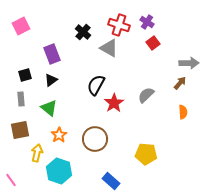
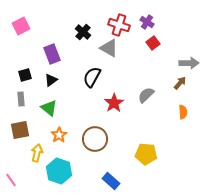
black semicircle: moved 4 px left, 8 px up
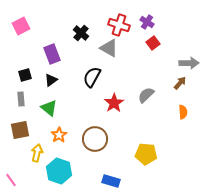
black cross: moved 2 px left, 1 px down
blue rectangle: rotated 24 degrees counterclockwise
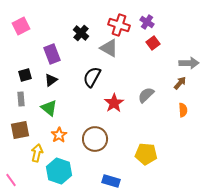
orange semicircle: moved 2 px up
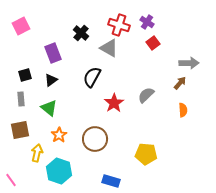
purple rectangle: moved 1 px right, 1 px up
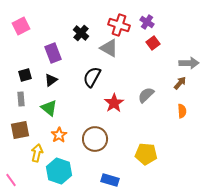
orange semicircle: moved 1 px left, 1 px down
blue rectangle: moved 1 px left, 1 px up
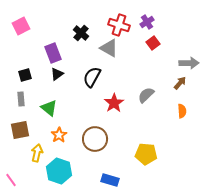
purple cross: rotated 24 degrees clockwise
black triangle: moved 6 px right, 6 px up
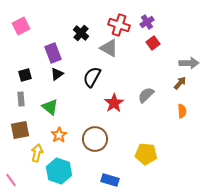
green triangle: moved 1 px right, 1 px up
